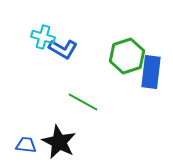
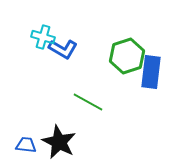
green line: moved 5 px right
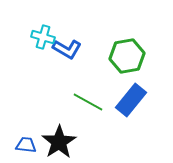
blue L-shape: moved 4 px right
green hexagon: rotated 8 degrees clockwise
blue rectangle: moved 20 px left, 28 px down; rotated 32 degrees clockwise
black star: rotated 12 degrees clockwise
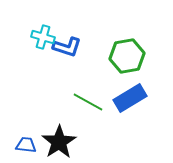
blue L-shape: moved 2 px up; rotated 12 degrees counterclockwise
blue rectangle: moved 1 px left, 2 px up; rotated 20 degrees clockwise
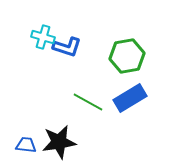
black star: rotated 24 degrees clockwise
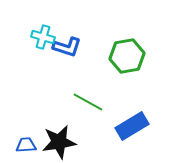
blue rectangle: moved 2 px right, 28 px down
blue trapezoid: rotated 10 degrees counterclockwise
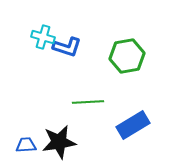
green line: rotated 32 degrees counterclockwise
blue rectangle: moved 1 px right, 1 px up
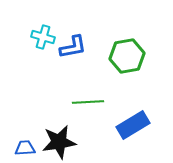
blue L-shape: moved 6 px right; rotated 28 degrees counterclockwise
blue trapezoid: moved 1 px left, 3 px down
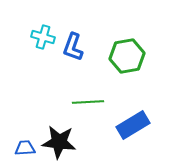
blue L-shape: rotated 120 degrees clockwise
black star: rotated 16 degrees clockwise
